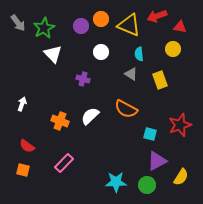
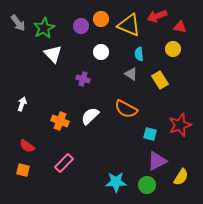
yellow rectangle: rotated 12 degrees counterclockwise
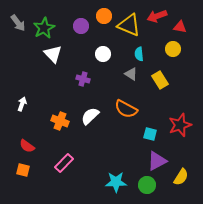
orange circle: moved 3 px right, 3 px up
white circle: moved 2 px right, 2 px down
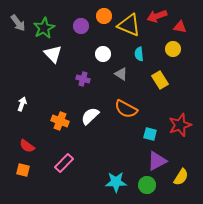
gray triangle: moved 10 px left
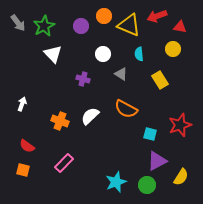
green star: moved 2 px up
cyan star: rotated 20 degrees counterclockwise
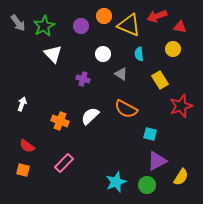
red star: moved 1 px right, 19 px up
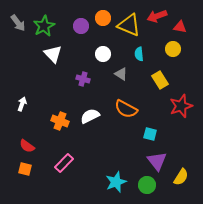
orange circle: moved 1 px left, 2 px down
white semicircle: rotated 18 degrees clockwise
purple triangle: rotated 40 degrees counterclockwise
orange square: moved 2 px right, 1 px up
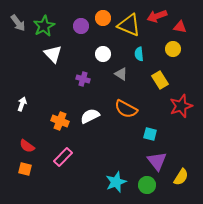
pink rectangle: moved 1 px left, 6 px up
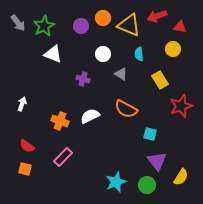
white triangle: rotated 24 degrees counterclockwise
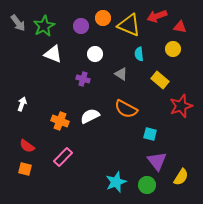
white circle: moved 8 px left
yellow rectangle: rotated 18 degrees counterclockwise
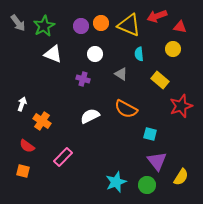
orange circle: moved 2 px left, 5 px down
orange cross: moved 18 px left; rotated 12 degrees clockwise
orange square: moved 2 px left, 2 px down
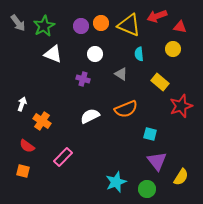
yellow rectangle: moved 2 px down
orange semicircle: rotated 50 degrees counterclockwise
green circle: moved 4 px down
